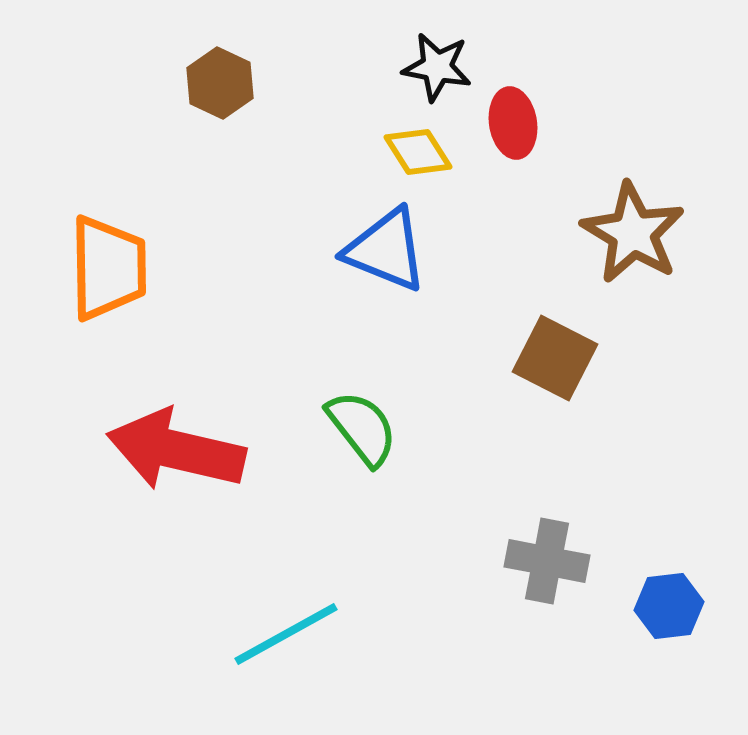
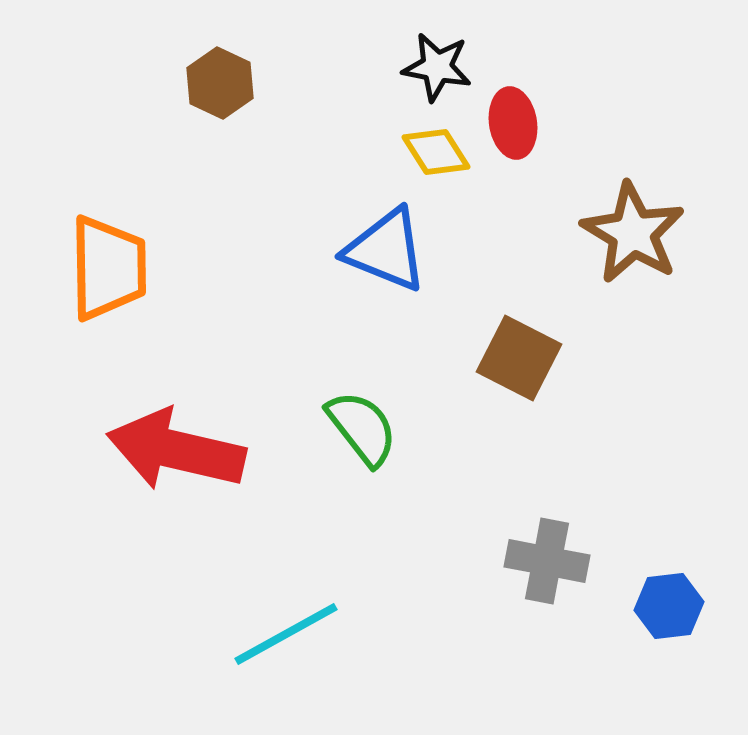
yellow diamond: moved 18 px right
brown square: moved 36 px left
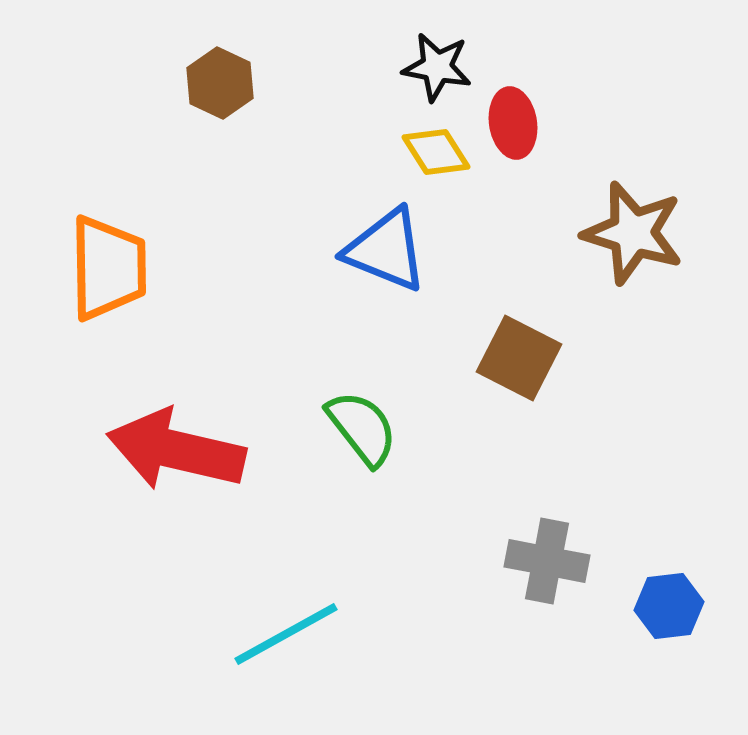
brown star: rotated 14 degrees counterclockwise
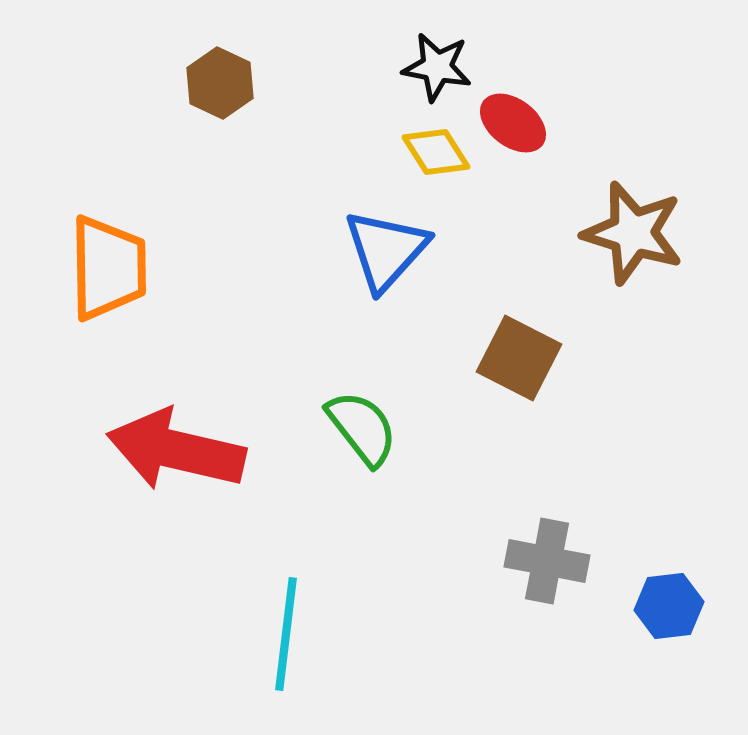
red ellipse: rotated 44 degrees counterclockwise
blue triangle: rotated 50 degrees clockwise
cyan line: rotated 54 degrees counterclockwise
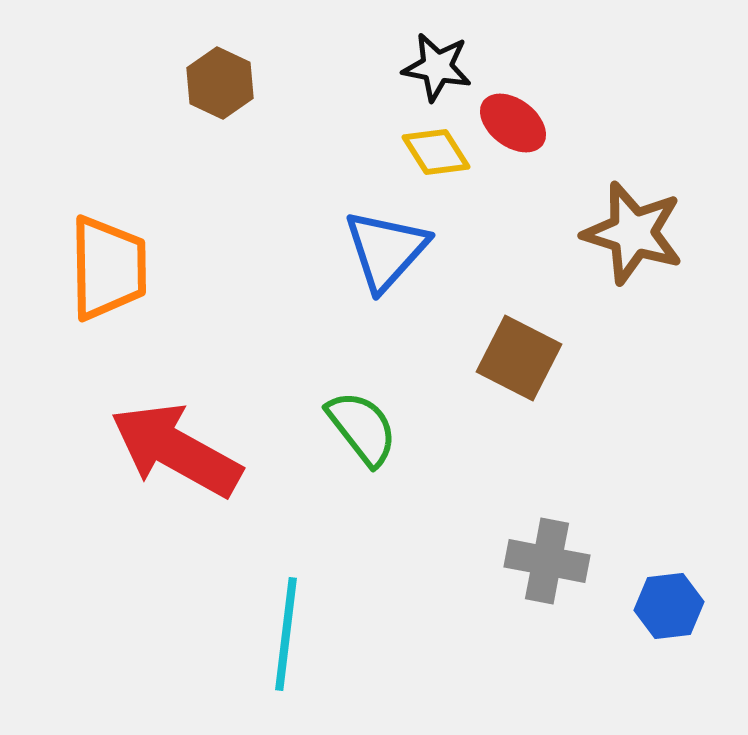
red arrow: rotated 16 degrees clockwise
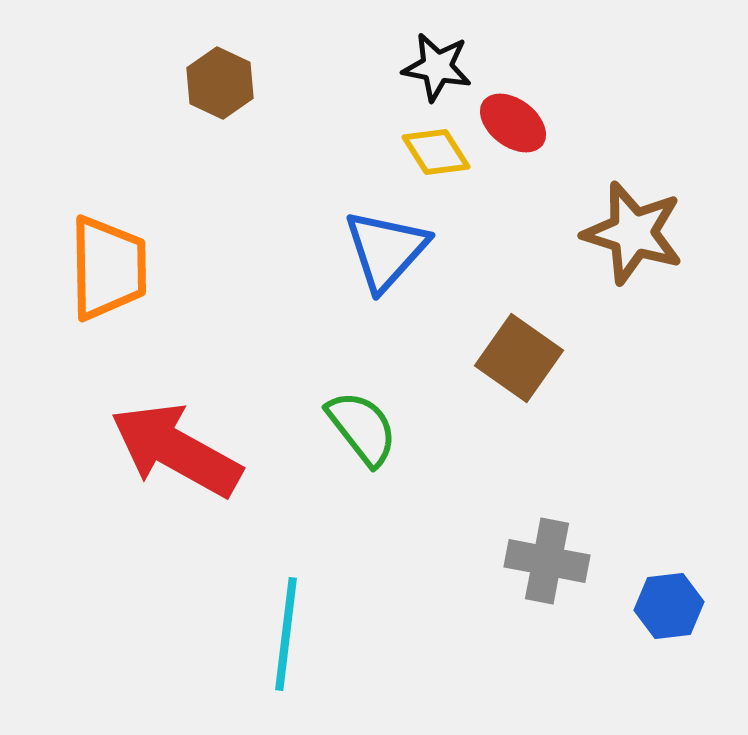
brown square: rotated 8 degrees clockwise
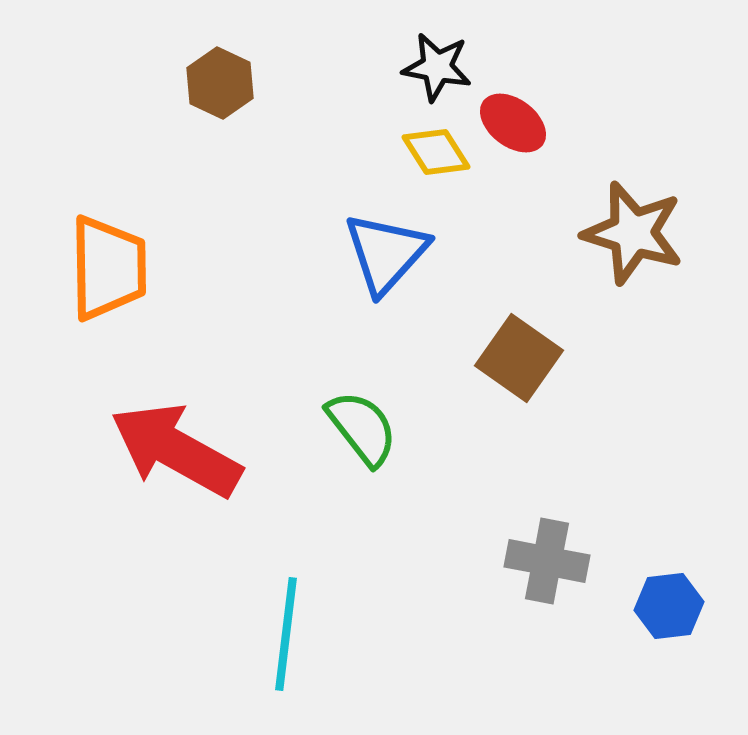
blue triangle: moved 3 px down
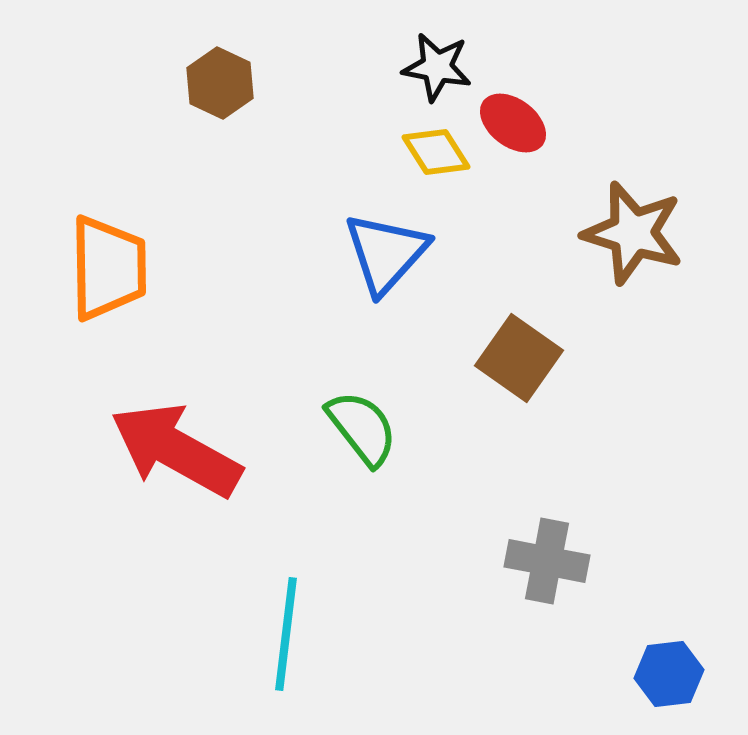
blue hexagon: moved 68 px down
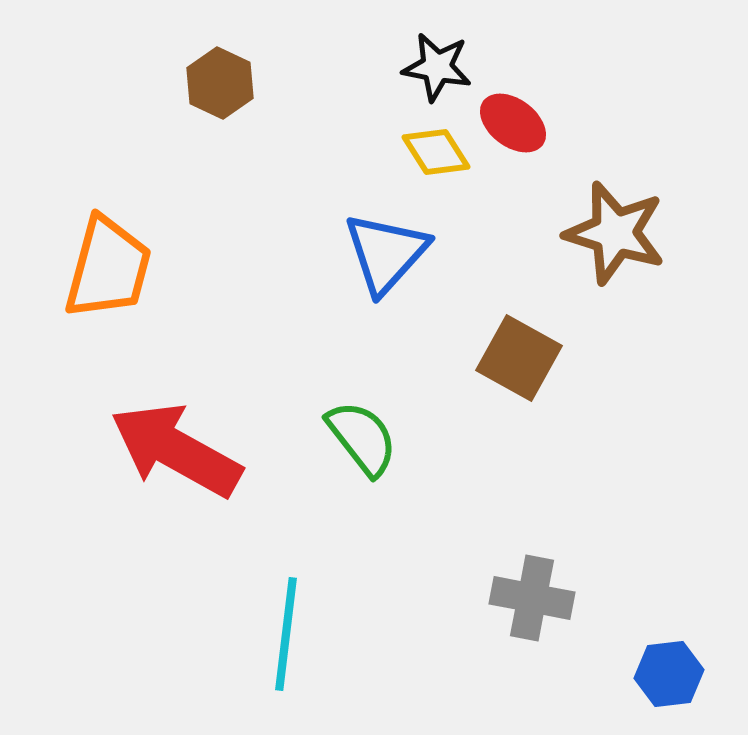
brown star: moved 18 px left
orange trapezoid: rotated 16 degrees clockwise
brown square: rotated 6 degrees counterclockwise
green semicircle: moved 10 px down
gray cross: moved 15 px left, 37 px down
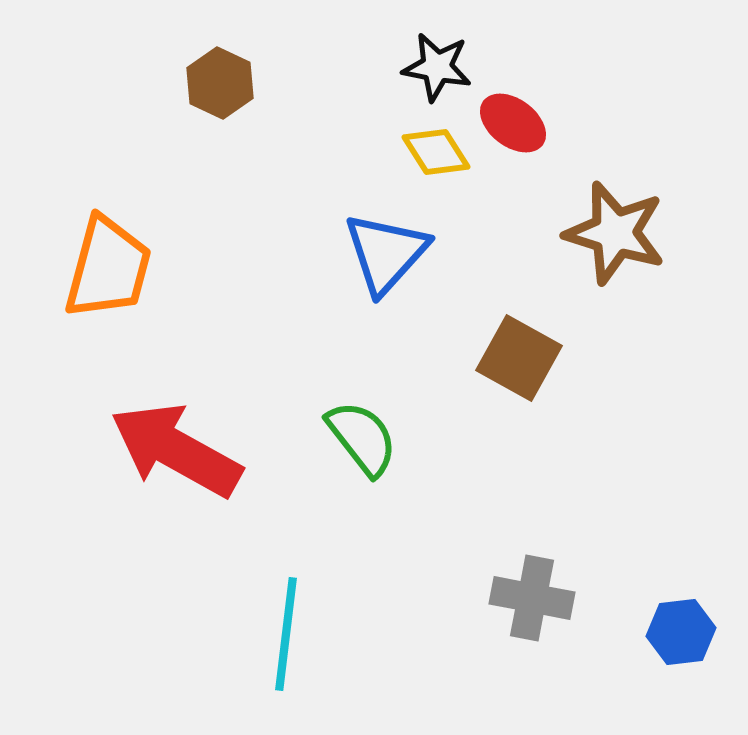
blue hexagon: moved 12 px right, 42 px up
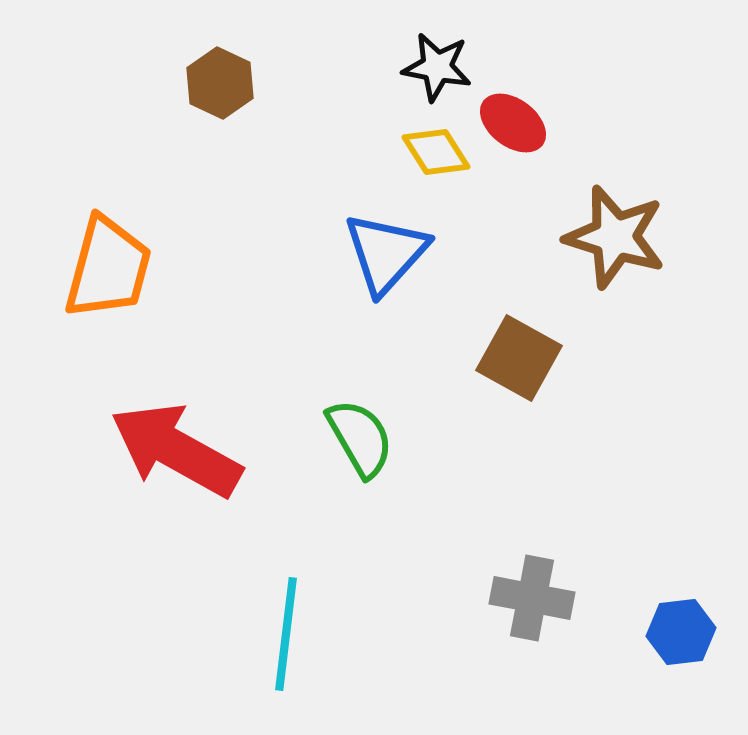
brown star: moved 4 px down
green semicircle: moved 2 px left; rotated 8 degrees clockwise
